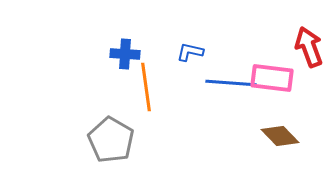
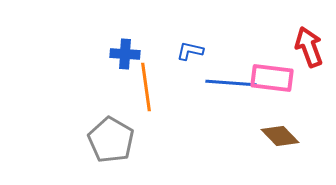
blue L-shape: moved 1 px up
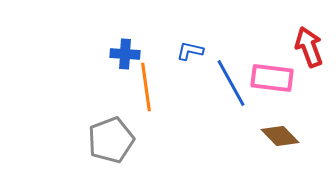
blue line: rotated 57 degrees clockwise
gray pentagon: rotated 21 degrees clockwise
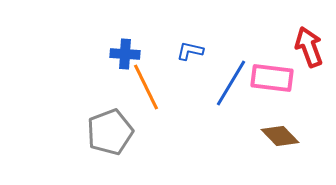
blue line: rotated 60 degrees clockwise
orange line: rotated 18 degrees counterclockwise
gray pentagon: moved 1 px left, 8 px up
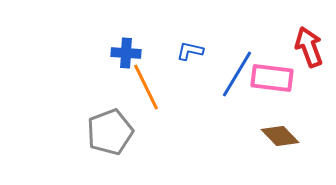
blue cross: moved 1 px right, 1 px up
blue line: moved 6 px right, 9 px up
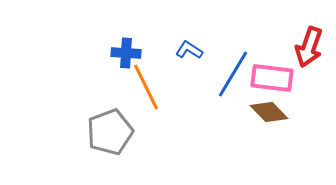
red arrow: rotated 141 degrees counterclockwise
blue L-shape: moved 1 px left, 1 px up; rotated 20 degrees clockwise
blue line: moved 4 px left
brown diamond: moved 11 px left, 24 px up
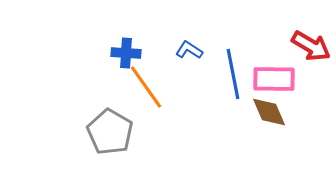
red arrow: moved 2 px right, 1 px up; rotated 78 degrees counterclockwise
blue line: rotated 42 degrees counterclockwise
pink rectangle: moved 2 px right, 1 px down; rotated 6 degrees counterclockwise
orange line: rotated 9 degrees counterclockwise
brown diamond: rotated 21 degrees clockwise
gray pentagon: rotated 21 degrees counterclockwise
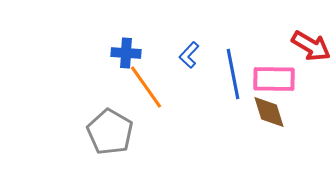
blue L-shape: moved 5 px down; rotated 80 degrees counterclockwise
brown diamond: rotated 6 degrees clockwise
